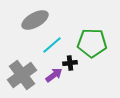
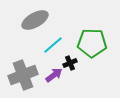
cyan line: moved 1 px right
black cross: rotated 16 degrees counterclockwise
gray cross: moved 1 px right; rotated 16 degrees clockwise
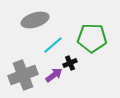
gray ellipse: rotated 12 degrees clockwise
green pentagon: moved 5 px up
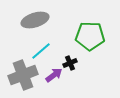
green pentagon: moved 2 px left, 2 px up
cyan line: moved 12 px left, 6 px down
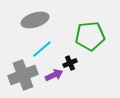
green pentagon: rotated 8 degrees counterclockwise
cyan line: moved 1 px right, 2 px up
purple arrow: rotated 12 degrees clockwise
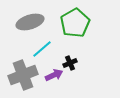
gray ellipse: moved 5 px left, 2 px down
green pentagon: moved 15 px left, 13 px up; rotated 24 degrees counterclockwise
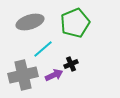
green pentagon: rotated 8 degrees clockwise
cyan line: moved 1 px right
black cross: moved 1 px right, 1 px down
gray cross: rotated 8 degrees clockwise
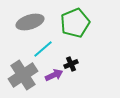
gray cross: rotated 20 degrees counterclockwise
